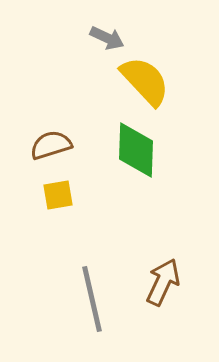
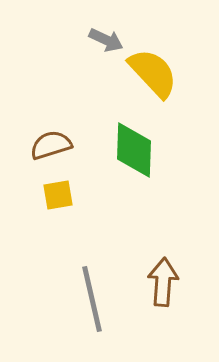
gray arrow: moved 1 px left, 2 px down
yellow semicircle: moved 8 px right, 8 px up
green diamond: moved 2 px left
brown arrow: rotated 21 degrees counterclockwise
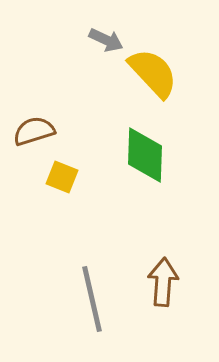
brown semicircle: moved 17 px left, 14 px up
green diamond: moved 11 px right, 5 px down
yellow square: moved 4 px right, 18 px up; rotated 32 degrees clockwise
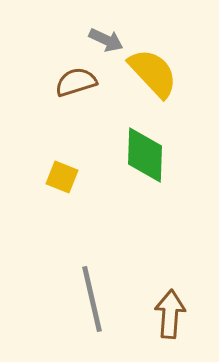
brown semicircle: moved 42 px right, 49 px up
brown arrow: moved 7 px right, 32 px down
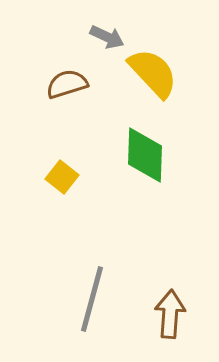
gray arrow: moved 1 px right, 3 px up
brown semicircle: moved 9 px left, 2 px down
yellow square: rotated 16 degrees clockwise
gray line: rotated 28 degrees clockwise
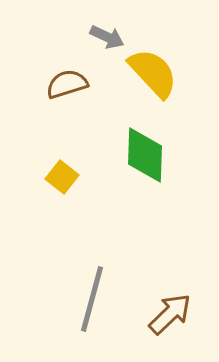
brown arrow: rotated 42 degrees clockwise
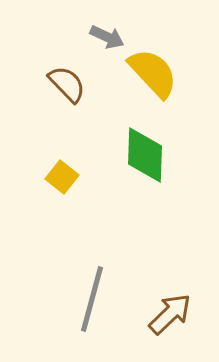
brown semicircle: rotated 63 degrees clockwise
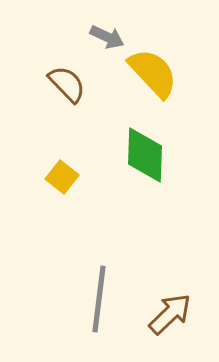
gray line: moved 7 px right; rotated 8 degrees counterclockwise
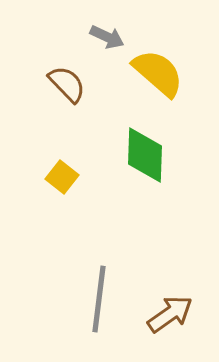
yellow semicircle: moved 5 px right; rotated 6 degrees counterclockwise
brown arrow: rotated 9 degrees clockwise
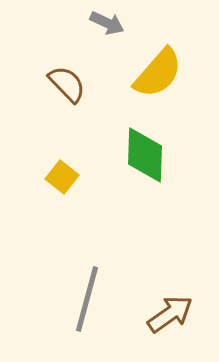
gray arrow: moved 14 px up
yellow semicircle: rotated 90 degrees clockwise
gray line: moved 12 px left; rotated 8 degrees clockwise
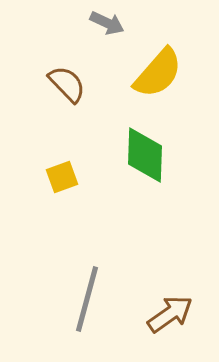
yellow square: rotated 32 degrees clockwise
